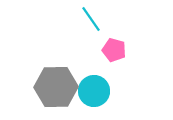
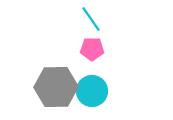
pink pentagon: moved 22 px left, 1 px up; rotated 15 degrees counterclockwise
cyan circle: moved 2 px left
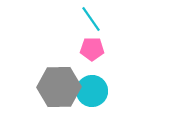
gray hexagon: moved 3 px right
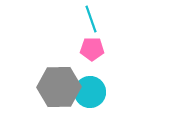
cyan line: rotated 16 degrees clockwise
cyan circle: moved 2 px left, 1 px down
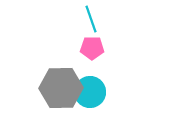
pink pentagon: moved 1 px up
gray hexagon: moved 2 px right, 1 px down
